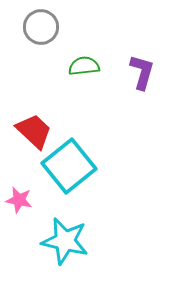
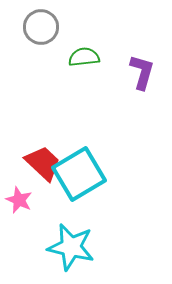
green semicircle: moved 9 px up
red trapezoid: moved 9 px right, 32 px down
cyan square: moved 10 px right, 8 px down; rotated 8 degrees clockwise
pink star: rotated 12 degrees clockwise
cyan star: moved 6 px right, 6 px down
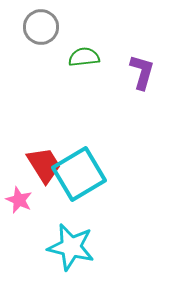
red trapezoid: moved 1 px right, 2 px down; rotated 15 degrees clockwise
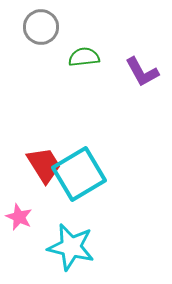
purple L-shape: rotated 135 degrees clockwise
pink star: moved 17 px down
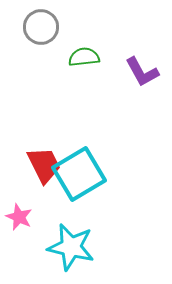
red trapezoid: rotated 6 degrees clockwise
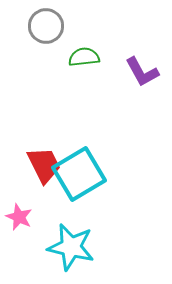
gray circle: moved 5 px right, 1 px up
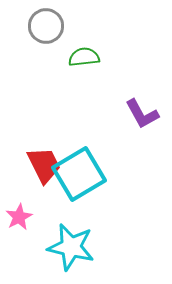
purple L-shape: moved 42 px down
pink star: rotated 20 degrees clockwise
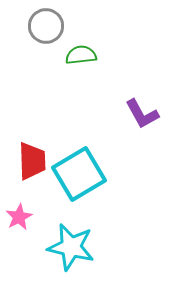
green semicircle: moved 3 px left, 2 px up
red trapezoid: moved 12 px left, 4 px up; rotated 24 degrees clockwise
